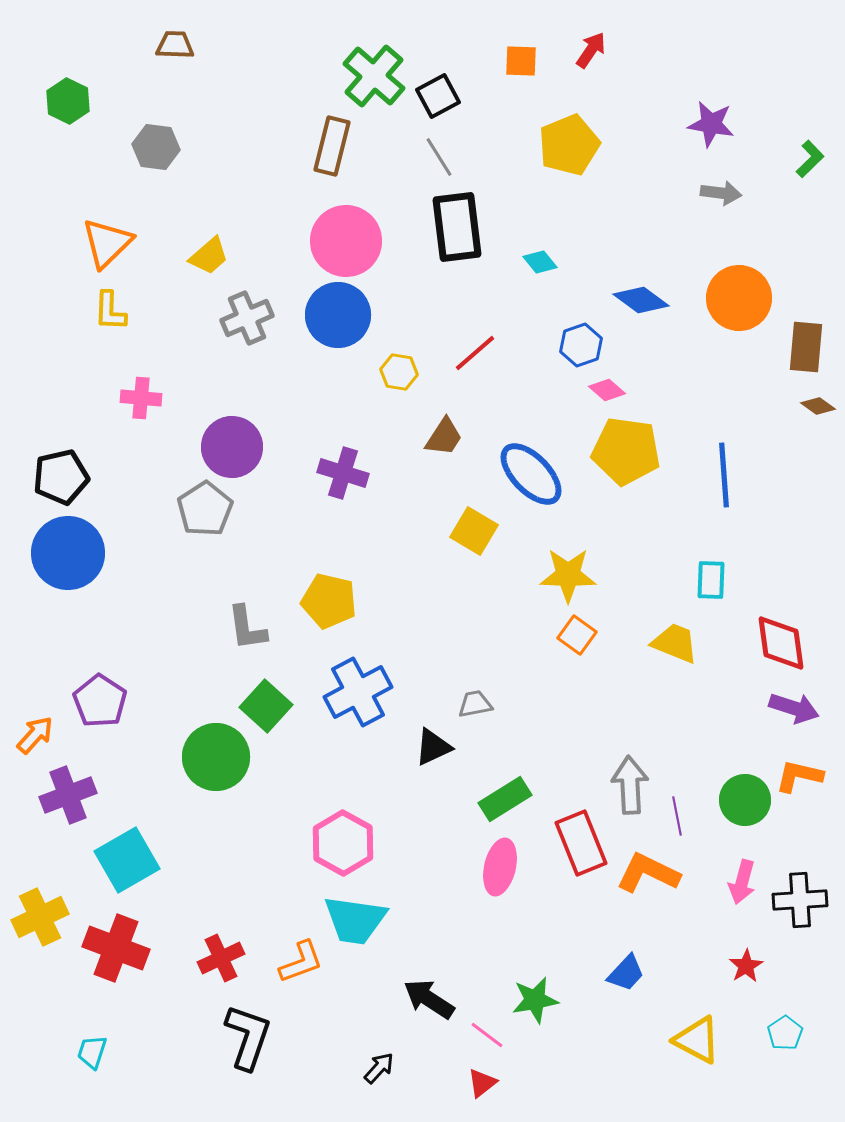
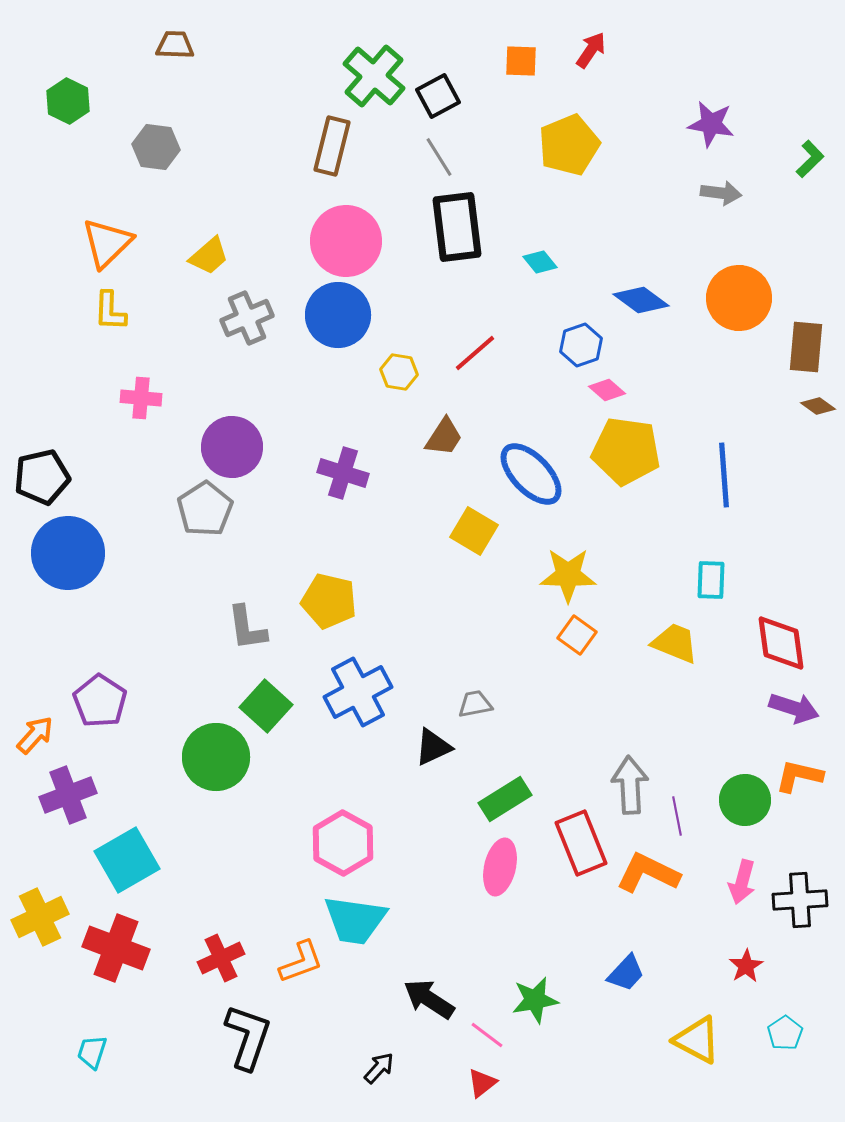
black pentagon at (61, 477): moved 19 px left
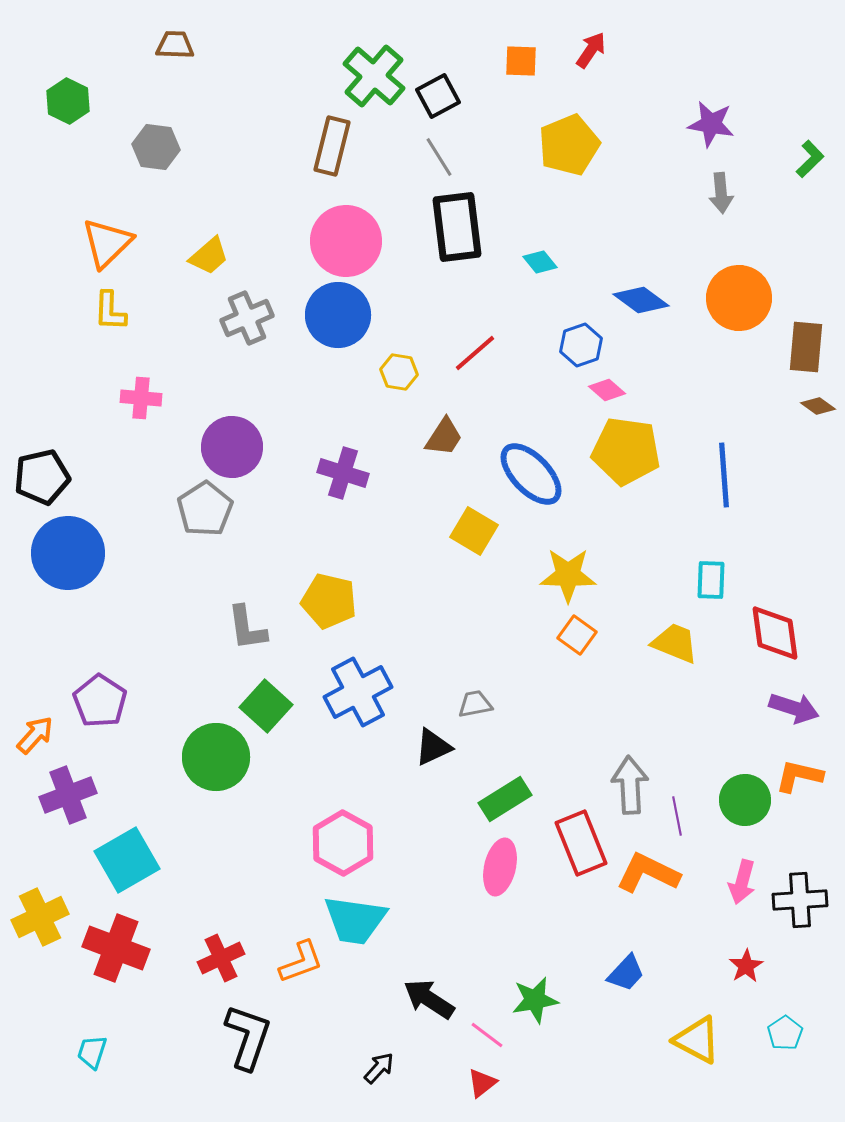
gray arrow at (721, 193): rotated 78 degrees clockwise
red diamond at (781, 643): moved 6 px left, 10 px up
